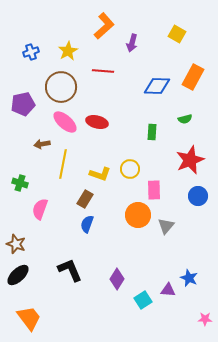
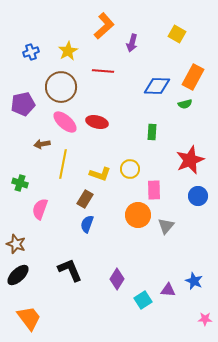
green semicircle: moved 15 px up
blue star: moved 5 px right, 3 px down
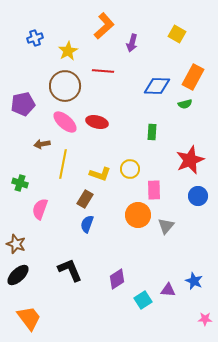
blue cross: moved 4 px right, 14 px up
brown circle: moved 4 px right, 1 px up
purple diamond: rotated 25 degrees clockwise
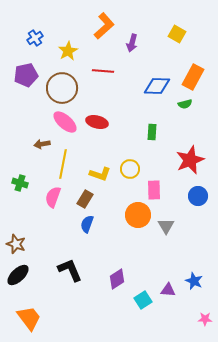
blue cross: rotated 14 degrees counterclockwise
brown circle: moved 3 px left, 2 px down
purple pentagon: moved 3 px right, 29 px up
pink semicircle: moved 13 px right, 12 px up
gray triangle: rotated 12 degrees counterclockwise
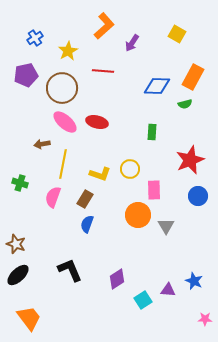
purple arrow: rotated 18 degrees clockwise
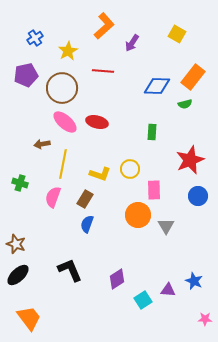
orange rectangle: rotated 10 degrees clockwise
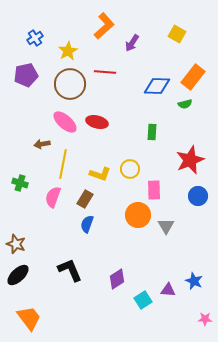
red line: moved 2 px right, 1 px down
brown circle: moved 8 px right, 4 px up
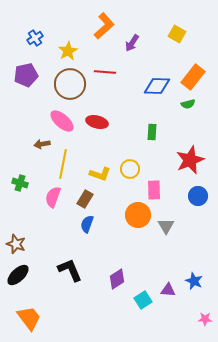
green semicircle: moved 3 px right
pink ellipse: moved 3 px left, 1 px up
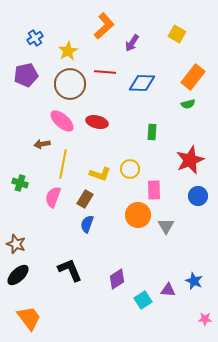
blue diamond: moved 15 px left, 3 px up
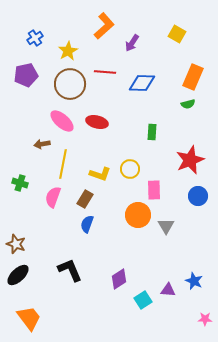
orange rectangle: rotated 15 degrees counterclockwise
purple diamond: moved 2 px right
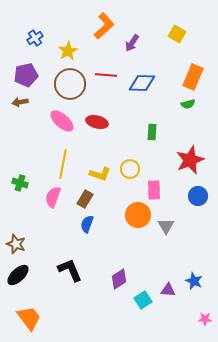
red line: moved 1 px right, 3 px down
brown arrow: moved 22 px left, 42 px up
